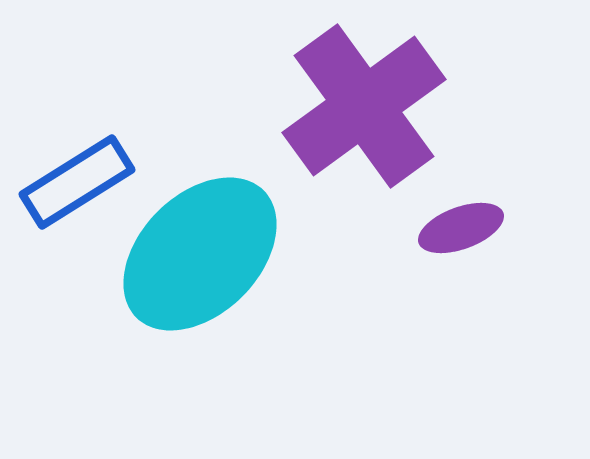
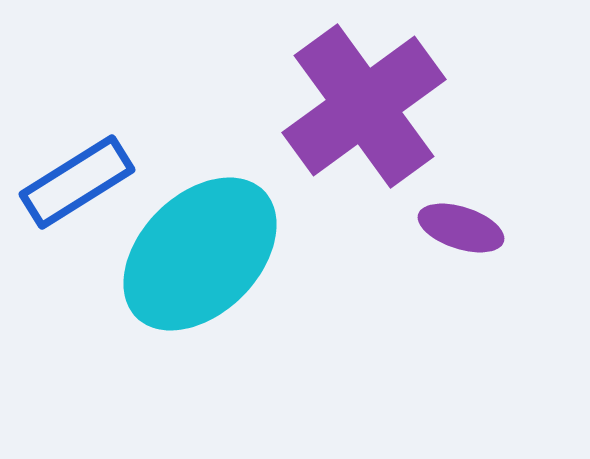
purple ellipse: rotated 38 degrees clockwise
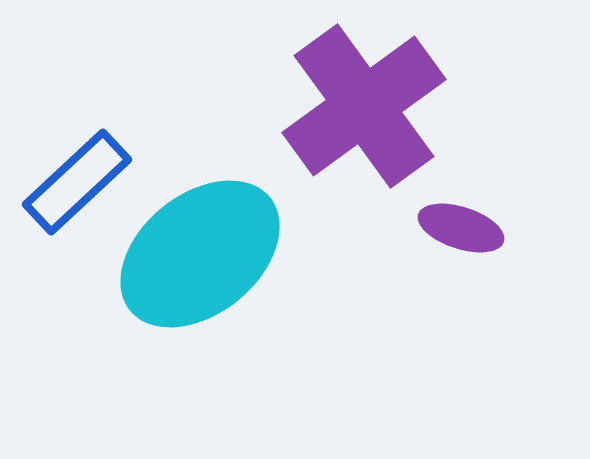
blue rectangle: rotated 11 degrees counterclockwise
cyan ellipse: rotated 6 degrees clockwise
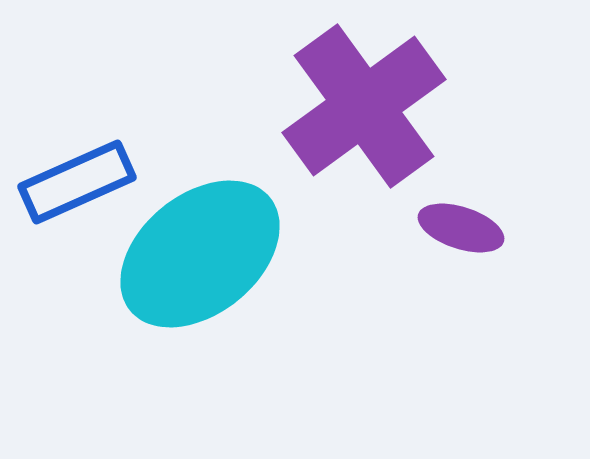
blue rectangle: rotated 19 degrees clockwise
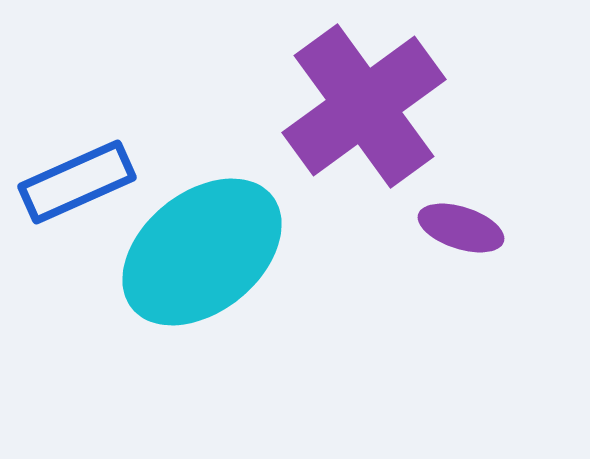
cyan ellipse: moved 2 px right, 2 px up
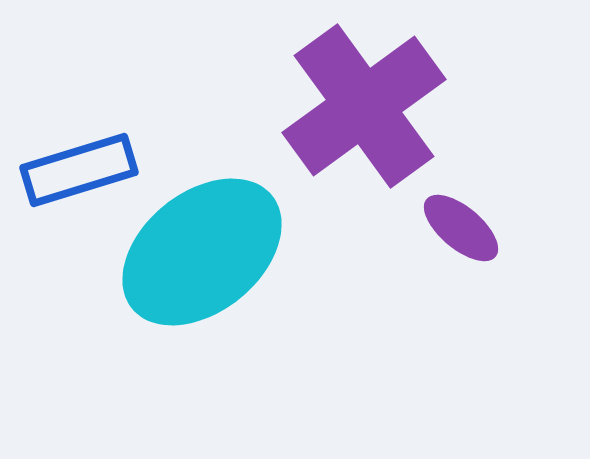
blue rectangle: moved 2 px right, 12 px up; rotated 7 degrees clockwise
purple ellipse: rotated 22 degrees clockwise
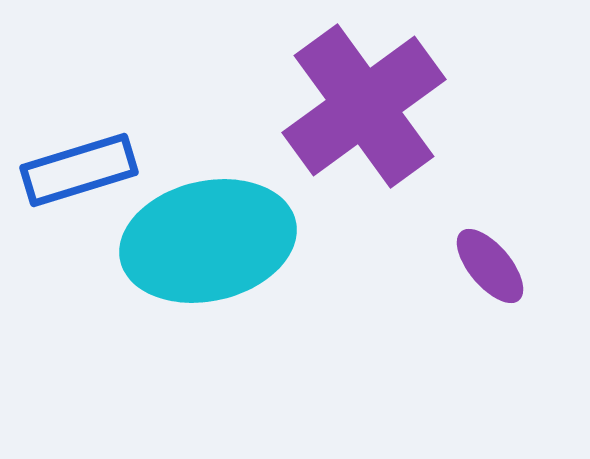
purple ellipse: moved 29 px right, 38 px down; rotated 10 degrees clockwise
cyan ellipse: moved 6 px right, 11 px up; rotated 26 degrees clockwise
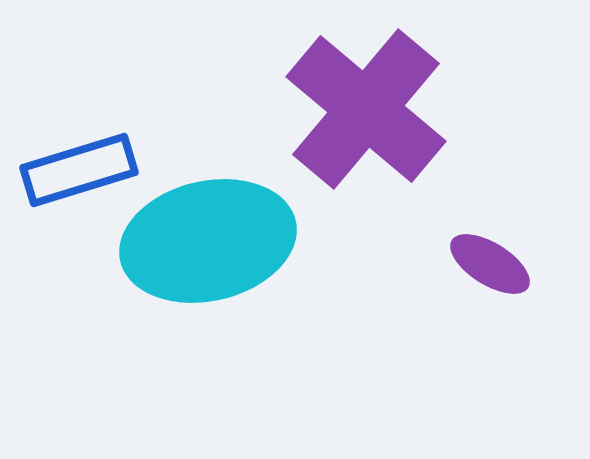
purple cross: moved 2 px right, 3 px down; rotated 14 degrees counterclockwise
purple ellipse: moved 2 px up; rotated 18 degrees counterclockwise
